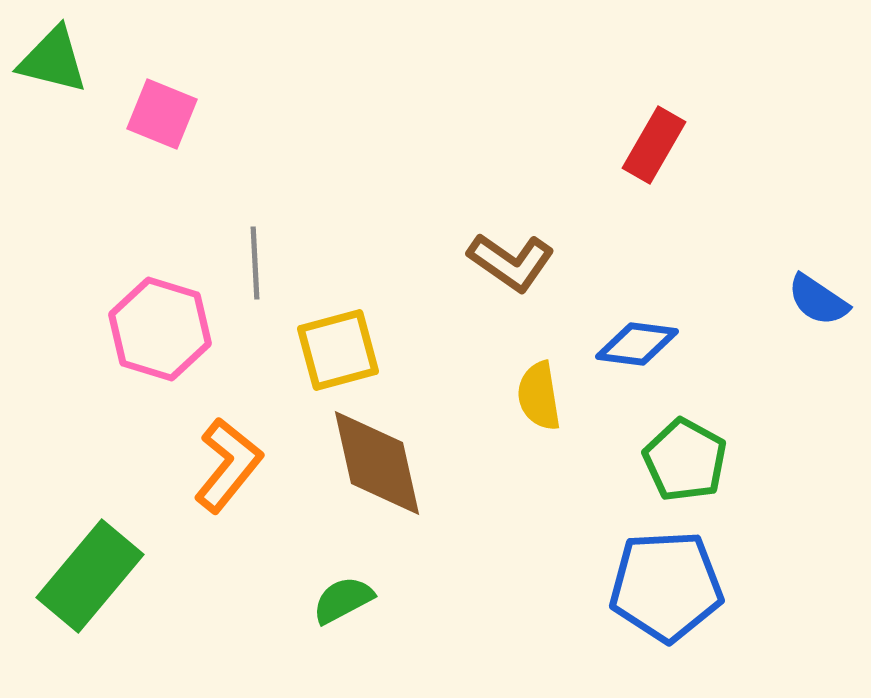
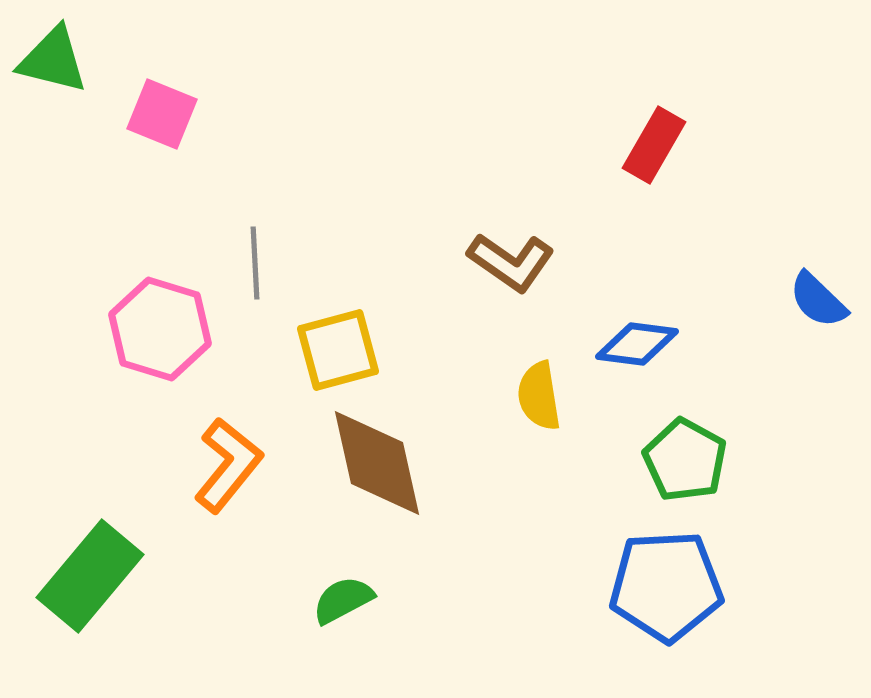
blue semicircle: rotated 10 degrees clockwise
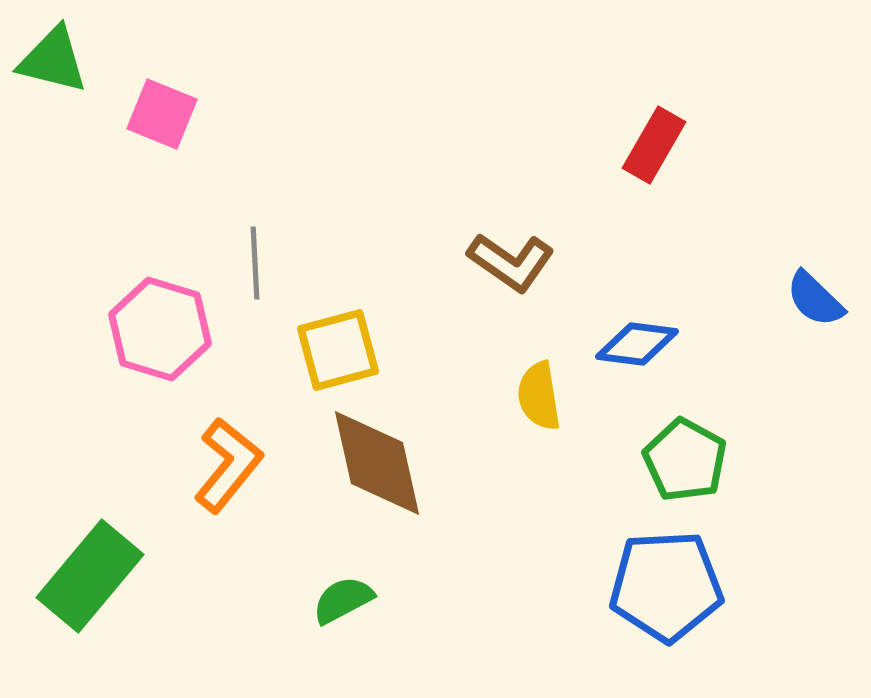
blue semicircle: moved 3 px left, 1 px up
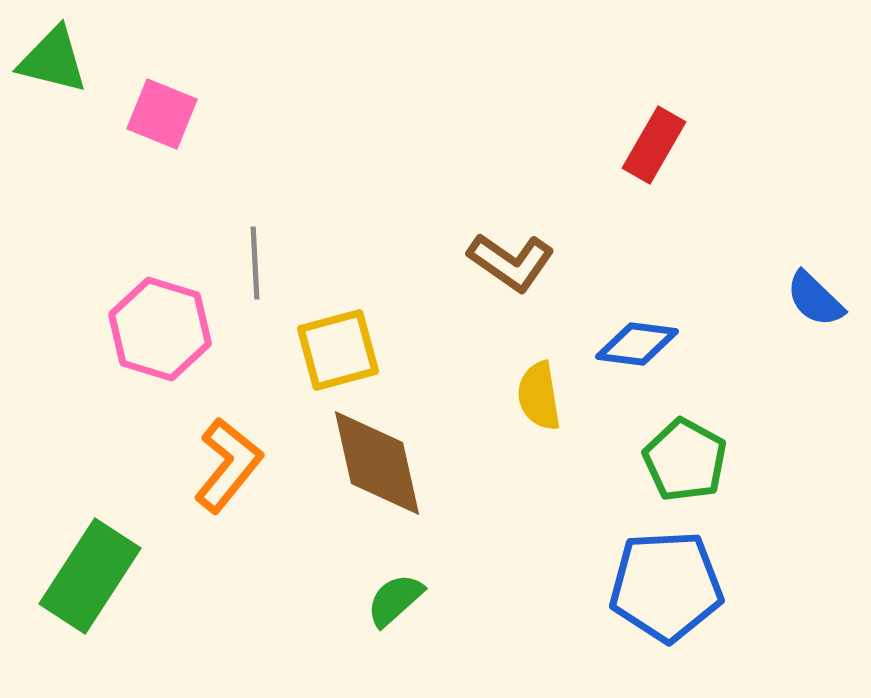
green rectangle: rotated 7 degrees counterclockwise
green semicircle: moved 52 px right; rotated 14 degrees counterclockwise
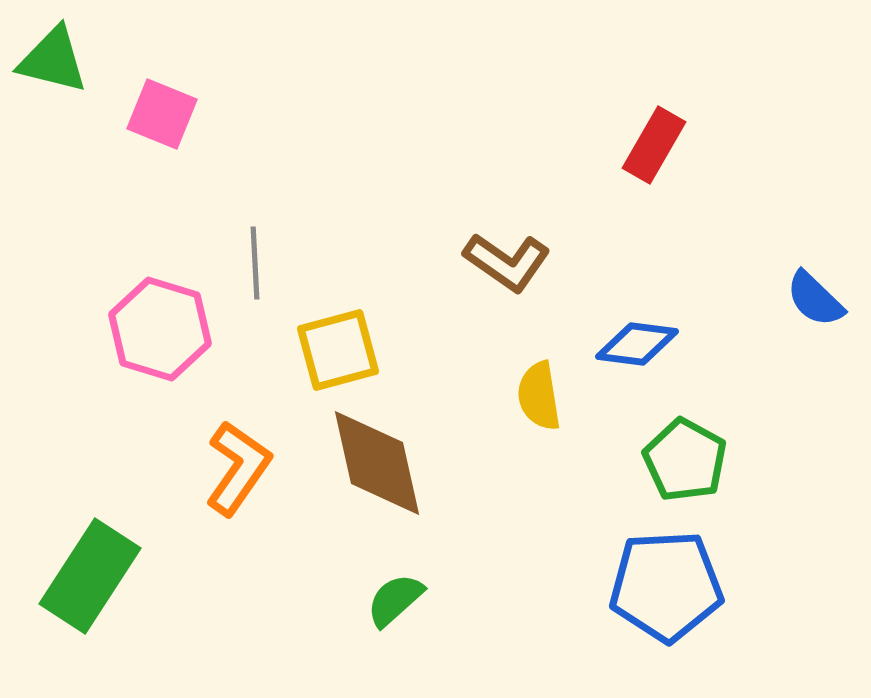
brown L-shape: moved 4 px left
orange L-shape: moved 10 px right, 3 px down; rotated 4 degrees counterclockwise
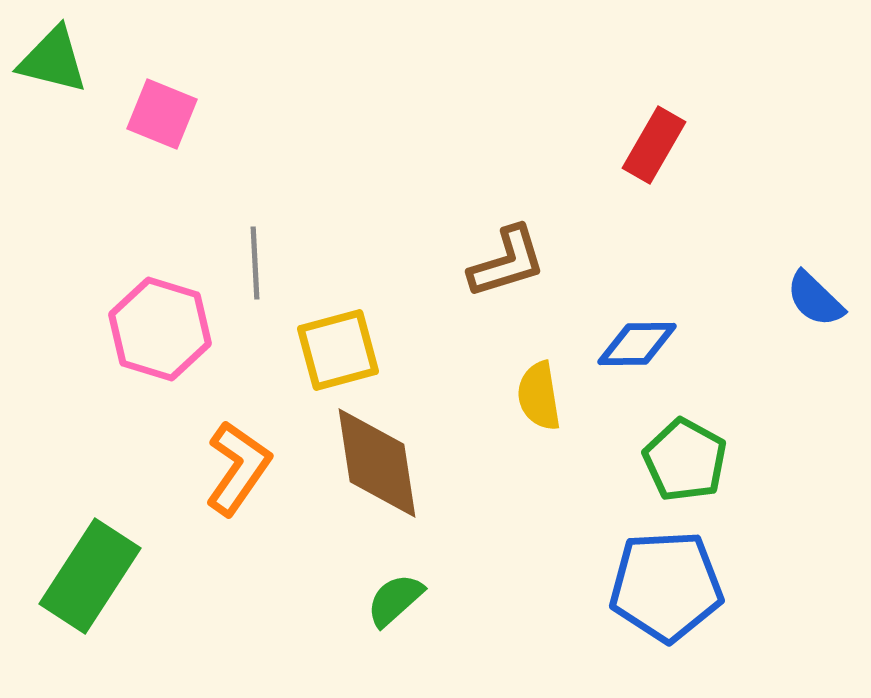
brown L-shape: rotated 52 degrees counterclockwise
blue diamond: rotated 8 degrees counterclockwise
brown diamond: rotated 4 degrees clockwise
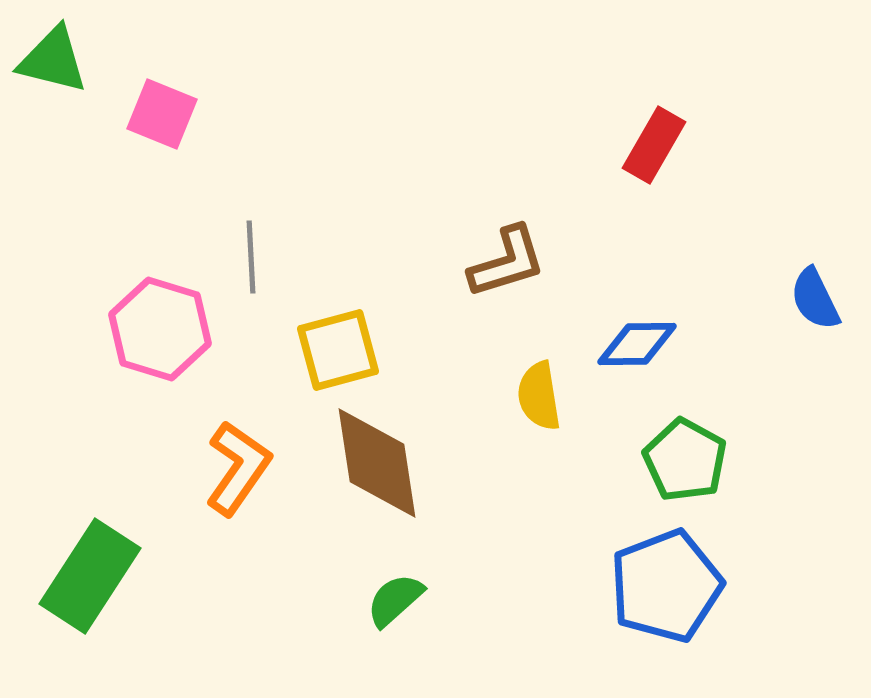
gray line: moved 4 px left, 6 px up
blue semicircle: rotated 20 degrees clockwise
blue pentagon: rotated 18 degrees counterclockwise
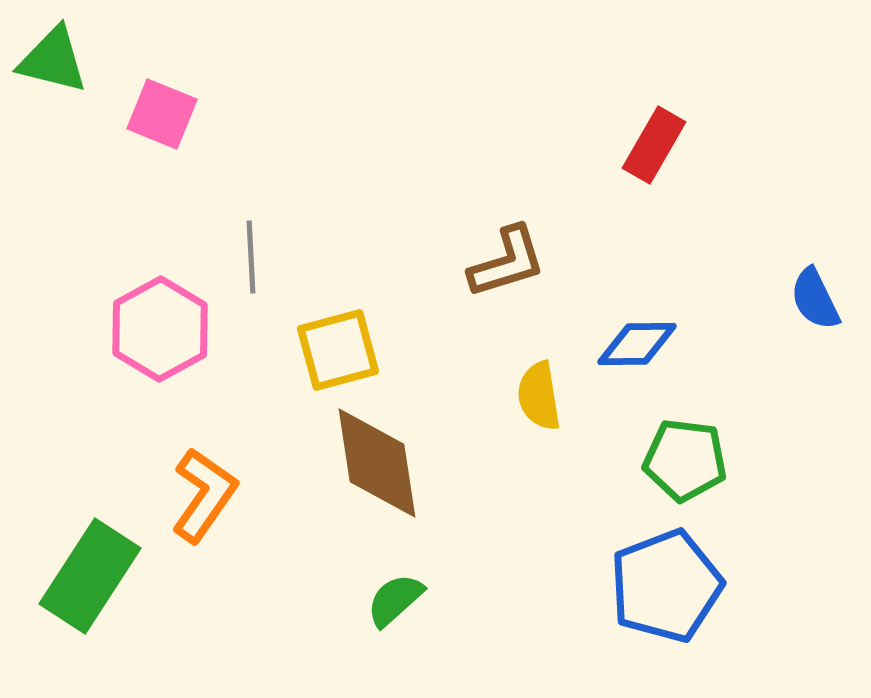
pink hexagon: rotated 14 degrees clockwise
green pentagon: rotated 22 degrees counterclockwise
orange L-shape: moved 34 px left, 27 px down
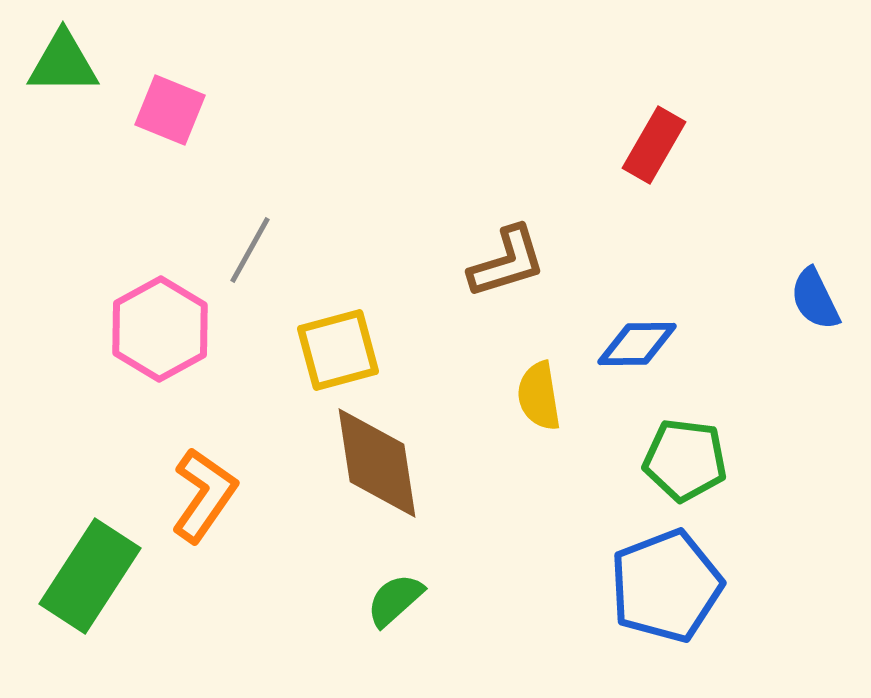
green triangle: moved 10 px right, 3 px down; rotated 14 degrees counterclockwise
pink square: moved 8 px right, 4 px up
gray line: moved 1 px left, 7 px up; rotated 32 degrees clockwise
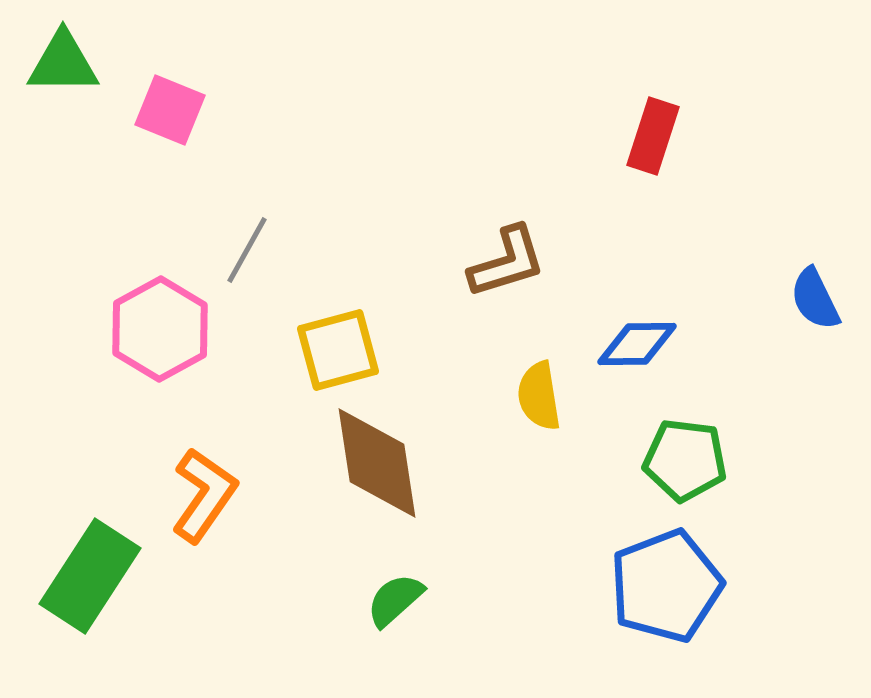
red rectangle: moved 1 px left, 9 px up; rotated 12 degrees counterclockwise
gray line: moved 3 px left
